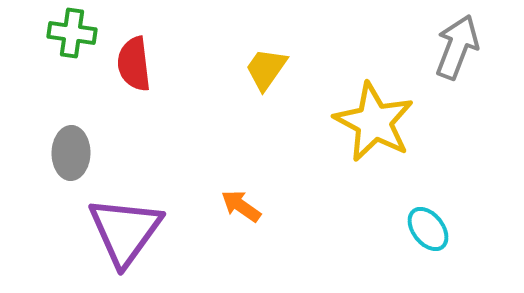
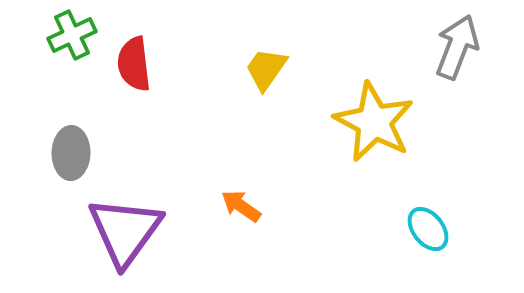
green cross: moved 2 px down; rotated 33 degrees counterclockwise
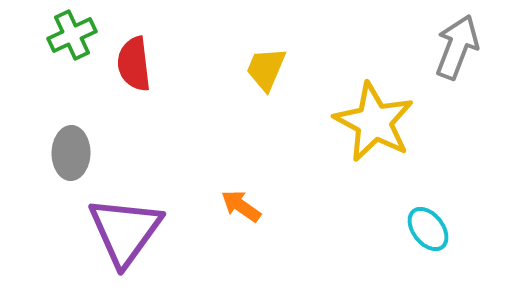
yellow trapezoid: rotated 12 degrees counterclockwise
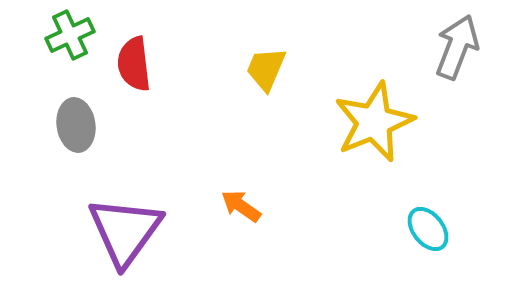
green cross: moved 2 px left
yellow star: rotated 22 degrees clockwise
gray ellipse: moved 5 px right, 28 px up; rotated 9 degrees counterclockwise
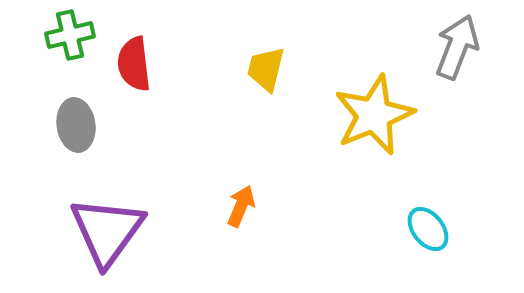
green cross: rotated 12 degrees clockwise
yellow trapezoid: rotated 9 degrees counterclockwise
yellow star: moved 7 px up
orange arrow: rotated 78 degrees clockwise
purple triangle: moved 18 px left
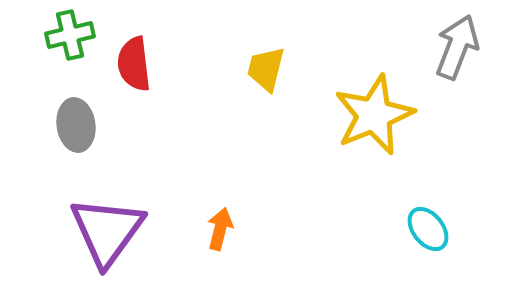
orange arrow: moved 21 px left, 23 px down; rotated 9 degrees counterclockwise
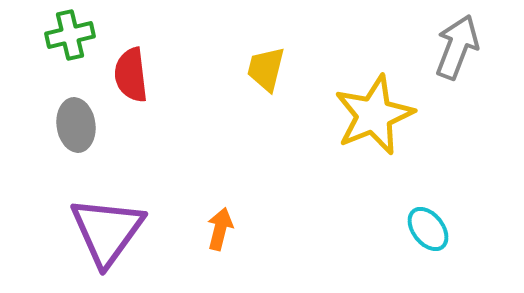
red semicircle: moved 3 px left, 11 px down
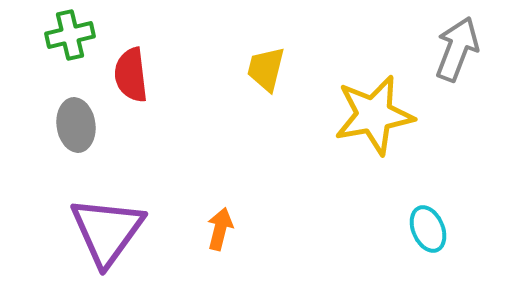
gray arrow: moved 2 px down
yellow star: rotated 12 degrees clockwise
cyan ellipse: rotated 15 degrees clockwise
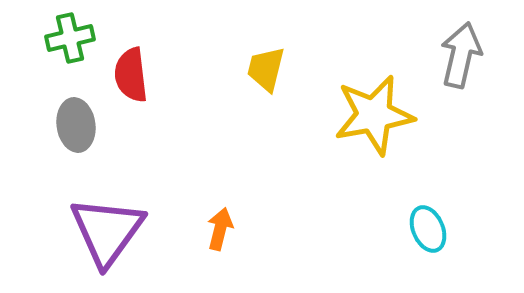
green cross: moved 3 px down
gray arrow: moved 4 px right, 6 px down; rotated 8 degrees counterclockwise
